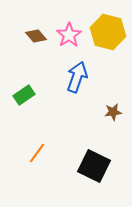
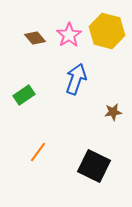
yellow hexagon: moved 1 px left, 1 px up
brown diamond: moved 1 px left, 2 px down
blue arrow: moved 1 px left, 2 px down
orange line: moved 1 px right, 1 px up
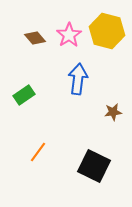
blue arrow: moved 2 px right; rotated 12 degrees counterclockwise
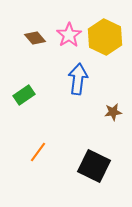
yellow hexagon: moved 2 px left, 6 px down; rotated 12 degrees clockwise
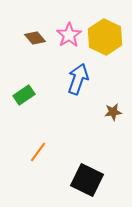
blue arrow: rotated 12 degrees clockwise
black square: moved 7 px left, 14 px down
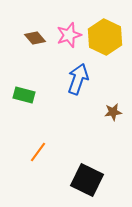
pink star: rotated 15 degrees clockwise
green rectangle: rotated 50 degrees clockwise
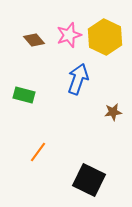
brown diamond: moved 1 px left, 2 px down
black square: moved 2 px right
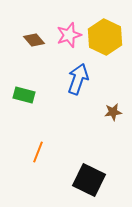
orange line: rotated 15 degrees counterclockwise
